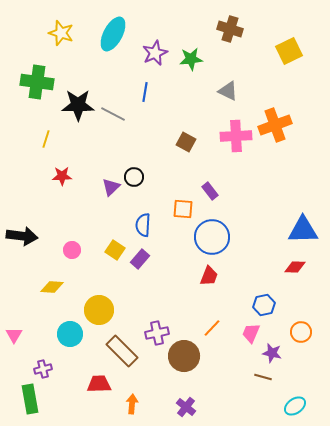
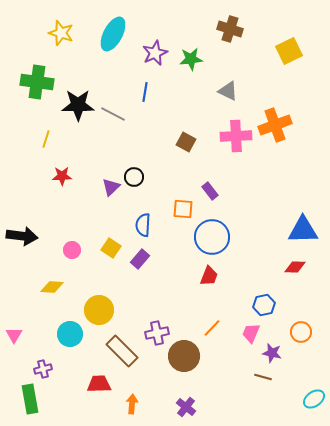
yellow square at (115, 250): moved 4 px left, 2 px up
cyan ellipse at (295, 406): moved 19 px right, 7 px up
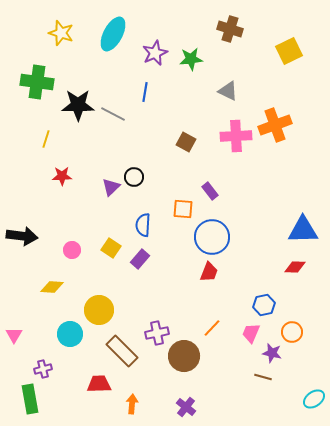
red trapezoid at (209, 276): moved 4 px up
orange circle at (301, 332): moved 9 px left
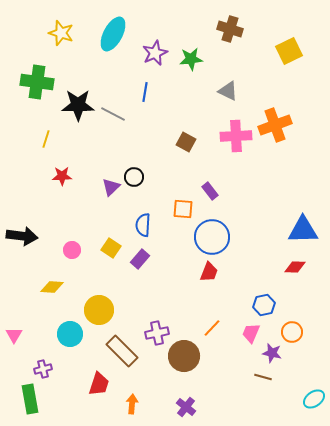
red trapezoid at (99, 384): rotated 110 degrees clockwise
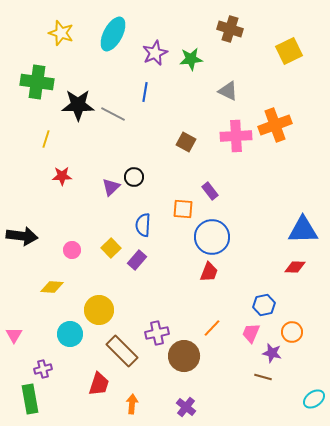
yellow square at (111, 248): rotated 12 degrees clockwise
purple rectangle at (140, 259): moved 3 px left, 1 px down
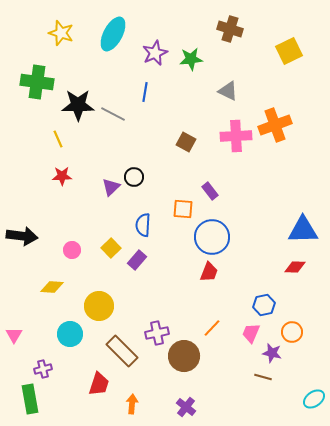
yellow line at (46, 139): moved 12 px right; rotated 42 degrees counterclockwise
yellow circle at (99, 310): moved 4 px up
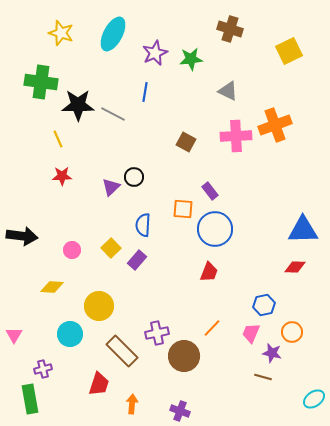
green cross at (37, 82): moved 4 px right
blue circle at (212, 237): moved 3 px right, 8 px up
purple cross at (186, 407): moved 6 px left, 4 px down; rotated 18 degrees counterclockwise
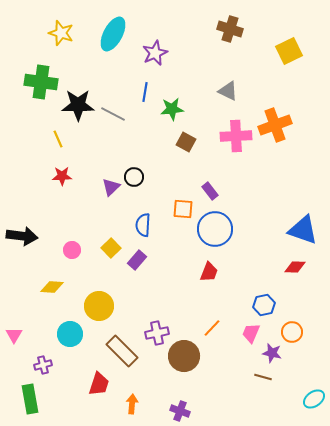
green star at (191, 59): moved 19 px left, 50 px down
blue triangle at (303, 230): rotated 20 degrees clockwise
purple cross at (43, 369): moved 4 px up
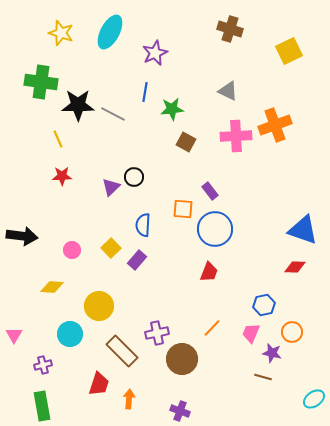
cyan ellipse at (113, 34): moved 3 px left, 2 px up
brown circle at (184, 356): moved 2 px left, 3 px down
green rectangle at (30, 399): moved 12 px right, 7 px down
orange arrow at (132, 404): moved 3 px left, 5 px up
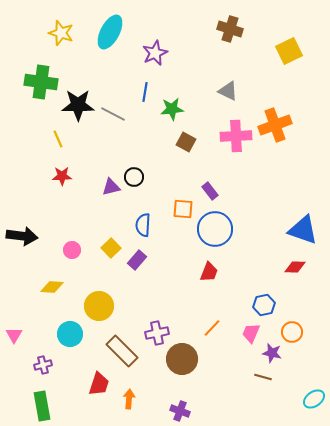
purple triangle at (111, 187): rotated 30 degrees clockwise
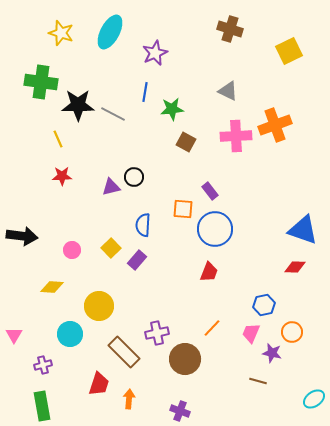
brown rectangle at (122, 351): moved 2 px right, 1 px down
brown circle at (182, 359): moved 3 px right
brown line at (263, 377): moved 5 px left, 4 px down
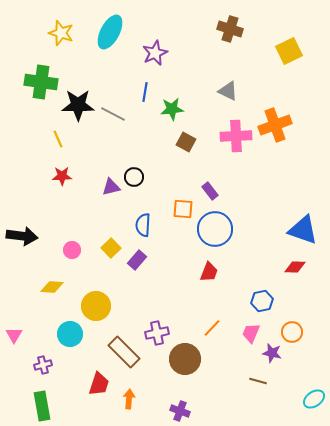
blue hexagon at (264, 305): moved 2 px left, 4 px up
yellow circle at (99, 306): moved 3 px left
